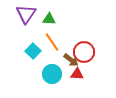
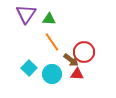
cyan square: moved 4 px left, 17 px down
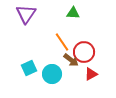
green triangle: moved 24 px right, 6 px up
orange line: moved 10 px right
cyan square: rotated 21 degrees clockwise
red triangle: moved 14 px right; rotated 32 degrees counterclockwise
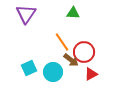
cyan circle: moved 1 px right, 2 px up
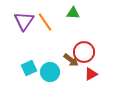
purple triangle: moved 2 px left, 7 px down
orange line: moved 17 px left, 20 px up
cyan circle: moved 3 px left
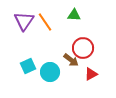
green triangle: moved 1 px right, 2 px down
red circle: moved 1 px left, 4 px up
cyan square: moved 1 px left, 2 px up
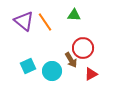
purple triangle: rotated 25 degrees counterclockwise
brown arrow: rotated 21 degrees clockwise
cyan circle: moved 2 px right, 1 px up
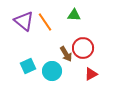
brown arrow: moved 5 px left, 6 px up
